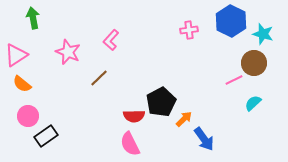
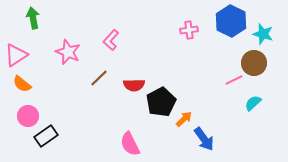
red semicircle: moved 31 px up
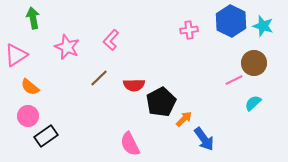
cyan star: moved 8 px up
pink star: moved 1 px left, 5 px up
orange semicircle: moved 8 px right, 3 px down
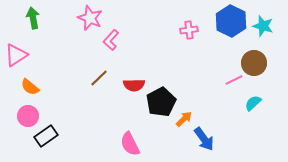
pink star: moved 23 px right, 29 px up
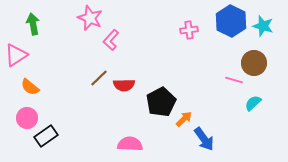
green arrow: moved 6 px down
pink line: rotated 42 degrees clockwise
red semicircle: moved 10 px left
pink circle: moved 1 px left, 2 px down
pink semicircle: rotated 120 degrees clockwise
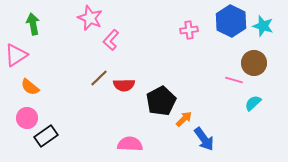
black pentagon: moved 1 px up
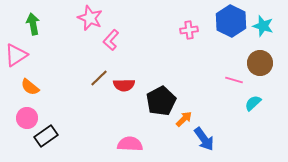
brown circle: moved 6 px right
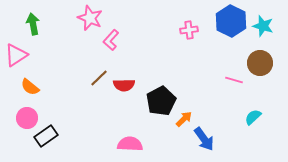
cyan semicircle: moved 14 px down
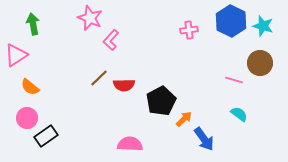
cyan semicircle: moved 14 px left, 3 px up; rotated 78 degrees clockwise
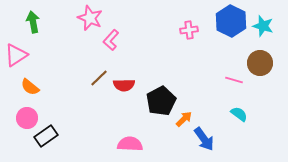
green arrow: moved 2 px up
